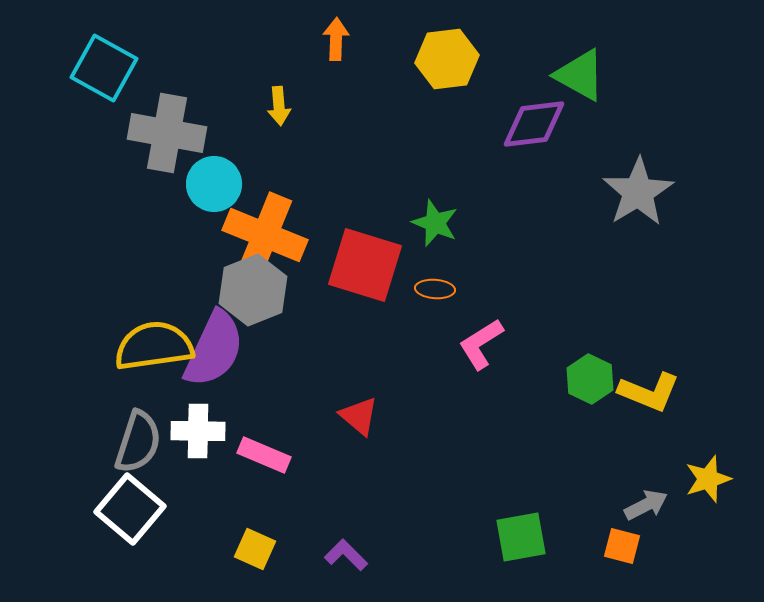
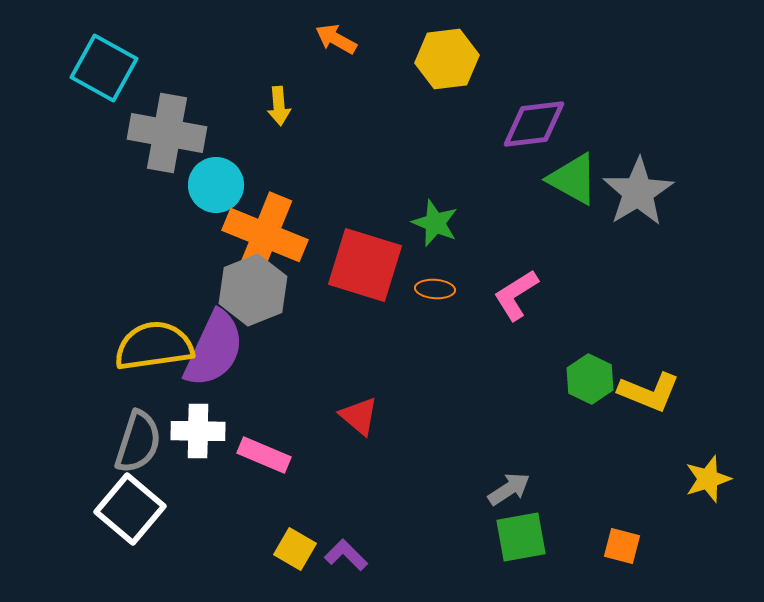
orange arrow: rotated 63 degrees counterclockwise
green triangle: moved 7 px left, 104 px down
cyan circle: moved 2 px right, 1 px down
pink L-shape: moved 35 px right, 49 px up
gray arrow: moved 137 px left, 16 px up; rotated 6 degrees counterclockwise
yellow square: moved 40 px right; rotated 6 degrees clockwise
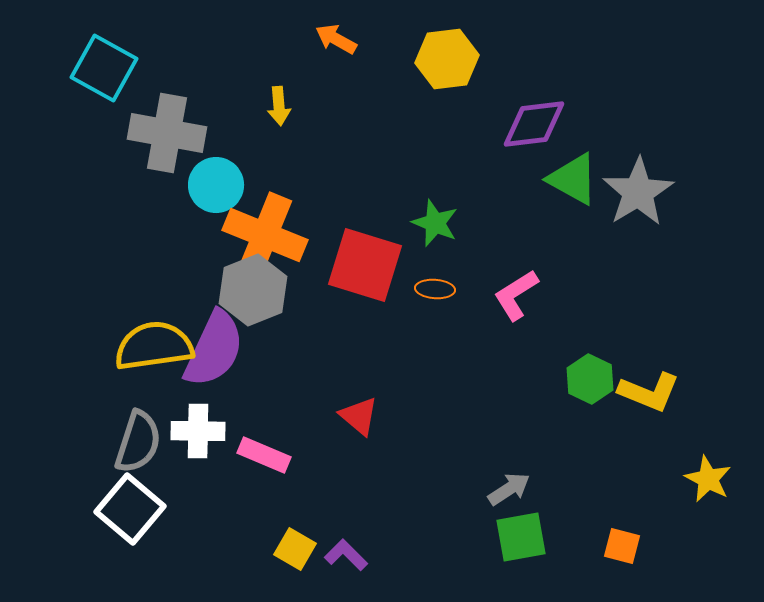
yellow star: rotated 27 degrees counterclockwise
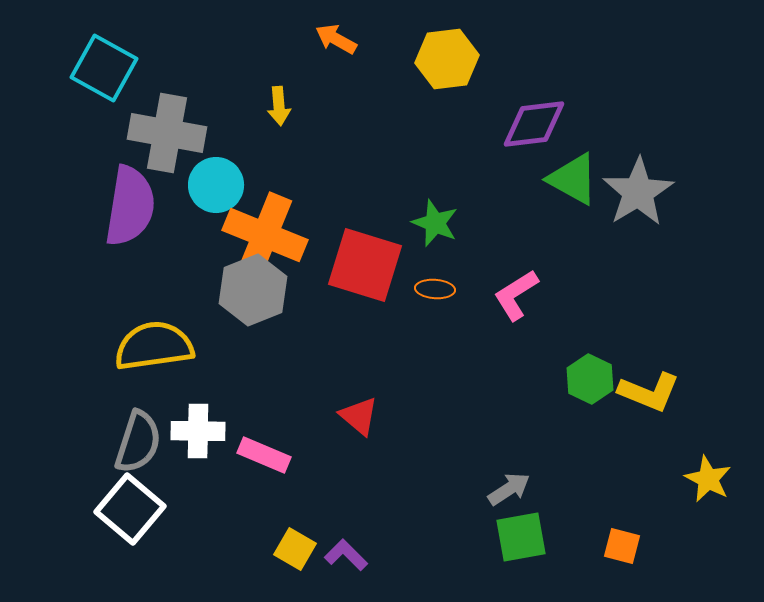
purple semicircle: moved 84 px left, 143 px up; rotated 16 degrees counterclockwise
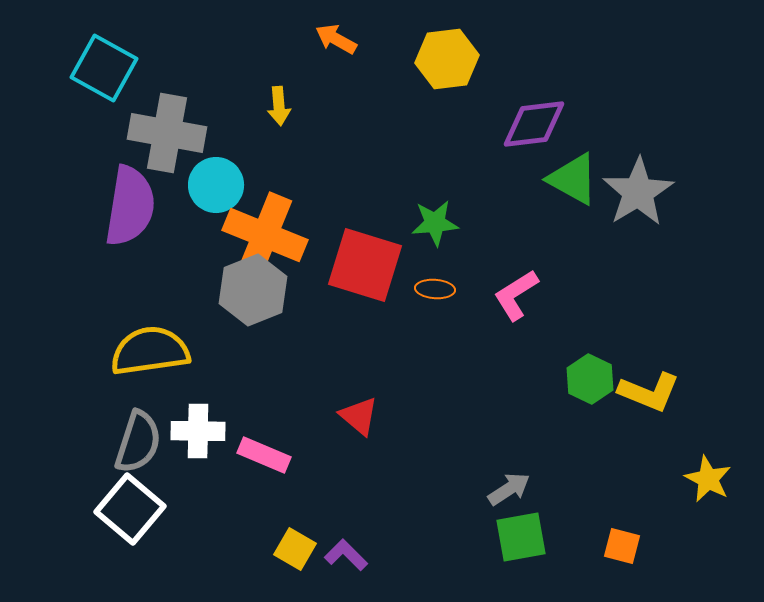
green star: rotated 27 degrees counterclockwise
yellow semicircle: moved 4 px left, 5 px down
